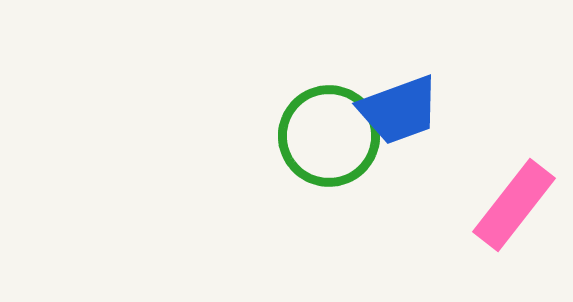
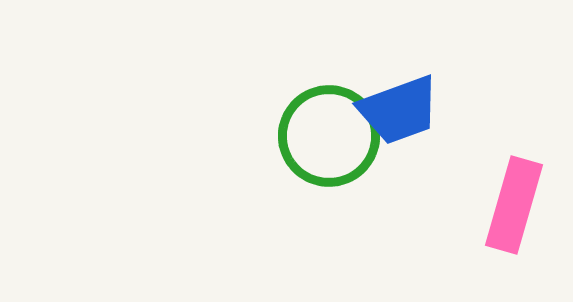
pink rectangle: rotated 22 degrees counterclockwise
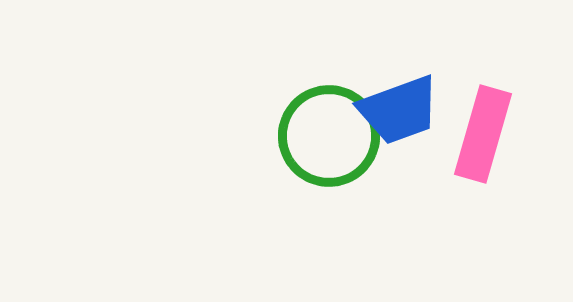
pink rectangle: moved 31 px left, 71 px up
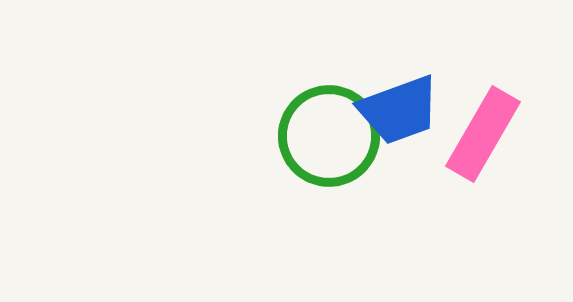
pink rectangle: rotated 14 degrees clockwise
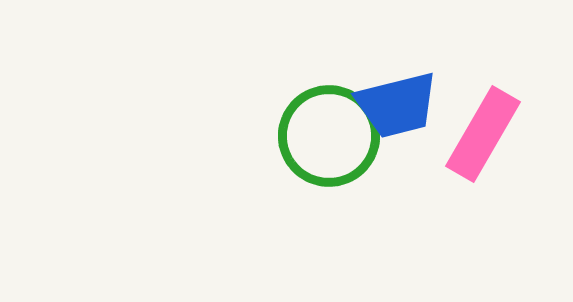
blue trapezoid: moved 2 px left, 5 px up; rotated 6 degrees clockwise
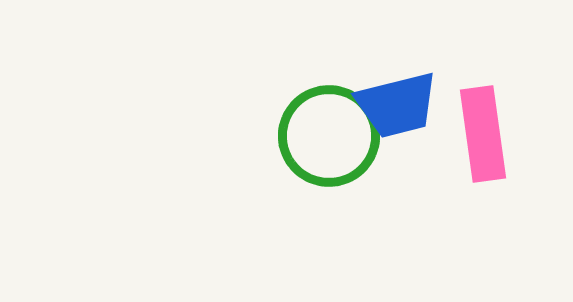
pink rectangle: rotated 38 degrees counterclockwise
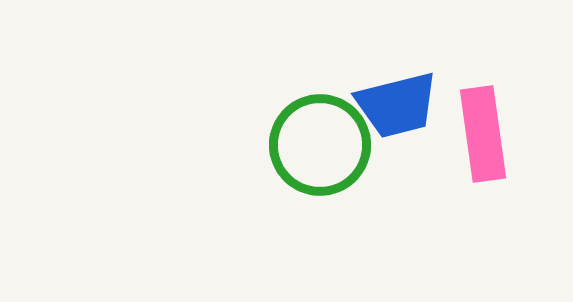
green circle: moved 9 px left, 9 px down
